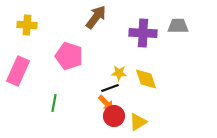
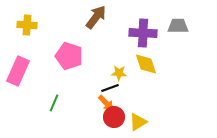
yellow diamond: moved 15 px up
green line: rotated 12 degrees clockwise
red circle: moved 1 px down
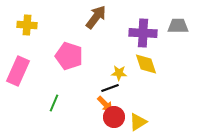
orange arrow: moved 1 px left, 1 px down
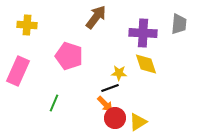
gray trapezoid: moved 1 px right, 2 px up; rotated 95 degrees clockwise
red circle: moved 1 px right, 1 px down
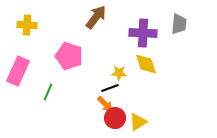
green line: moved 6 px left, 11 px up
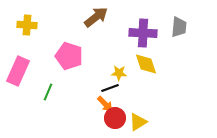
brown arrow: rotated 15 degrees clockwise
gray trapezoid: moved 3 px down
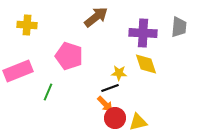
pink rectangle: rotated 44 degrees clockwise
yellow triangle: rotated 18 degrees clockwise
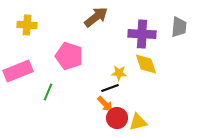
purple cross: moved 1 px left, 1 px down
red circle: moved 2 px right
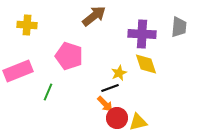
brown arrow: moved 2 px left, 1 px up
yellow star: rotated 28 degrees counterclockwise
